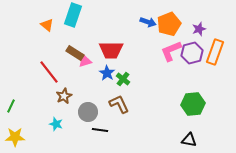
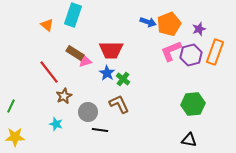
purple hexagon: moved 1 px left, 2 px down
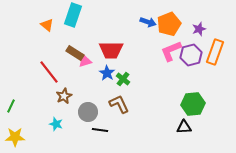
black triangle: moved 5 px left, 13 px up; rotated 14 degrees counterclockwise
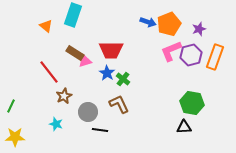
orange triangle: moved 1 px left, 1 px down
orange rectangle: moved 5 px down
green hexagon: moved 1 px left, 1 px up; rotated 15 degrees clockwise
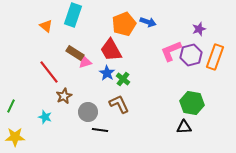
orange pentagon: moved 45 px left
red trapezoid: rotated 60 degrees clockwise
pink triangle: moved 1 px down
cyan star: moved 11 px left, 7 px up
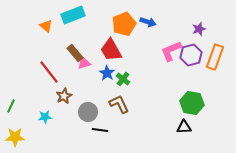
cyan rectangle: rotated 50 degrees clockwise
brown rectangle: rotated 18 degrees clockwise
pink triangle: moved 1 px left, 1 px down
cyan star: rotated 24 degrees counterclockwise
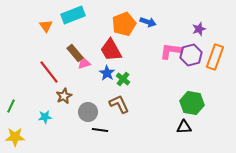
orange triangle: rotated 16 degrees clockwise
pink L-shape: rotated 30 degrees clockwise
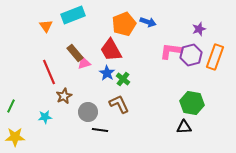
red line: rotated 15 degrees clockwise
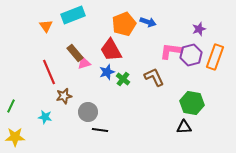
blue star: moved 1 px up; rotated 21 degrees clockwise
brown star: rotated 14 degrees clockwise
brown L-shape: moved 35 px right, 27 px up
cyan star: rotated 16 degrees clockwise
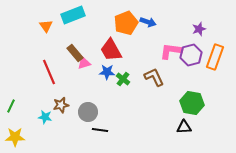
orange pentagon: moved 2 px right, 1 px up
blue star: rotated 21 degrees clockwise
brown star: moved 3 px left, 9 px down
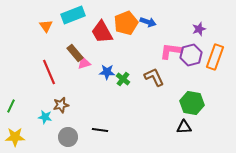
red trapezoid: moved 9 px left, 18 px up
gray circle: moved 20 px left, 25 px down
